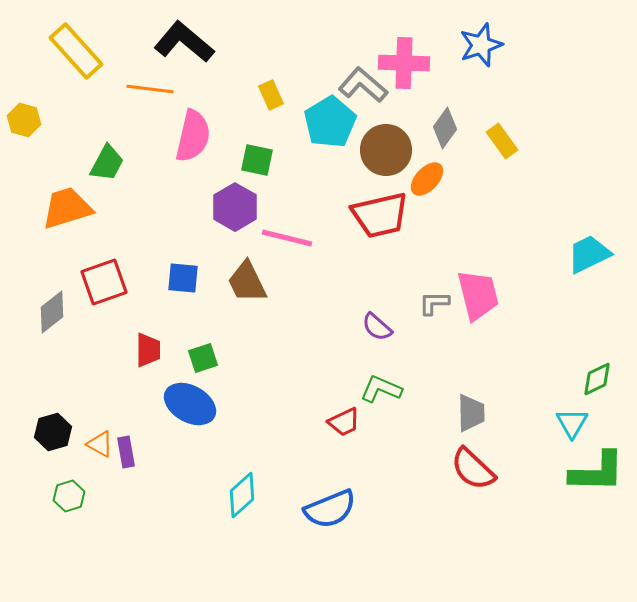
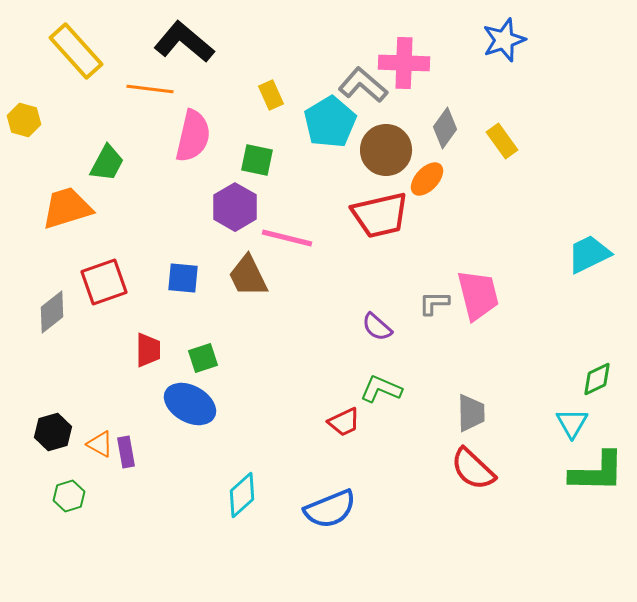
blue star at (481, 45): moved 23 px right, 5 px up
brown trapezoid at (247, 282): moved 1 px right, 6 px up
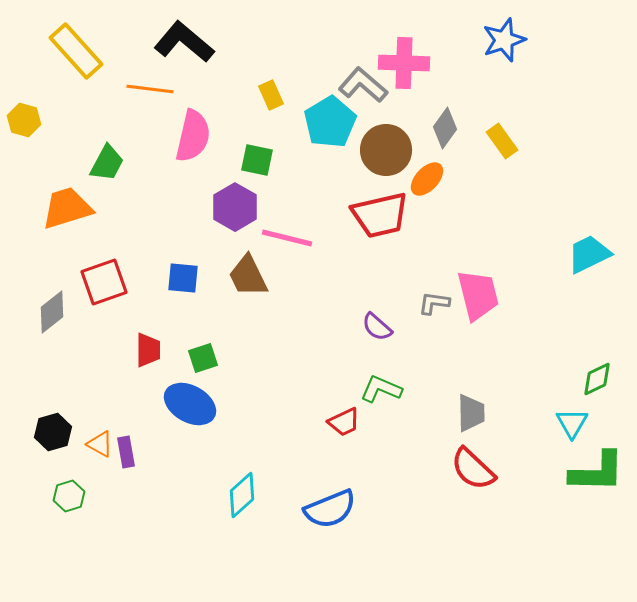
gray L-shape at (434, 303): rotated 8 degrees clockwise
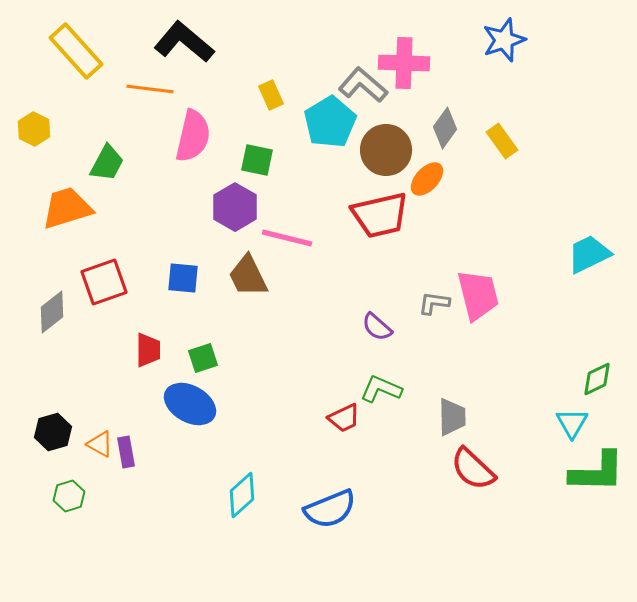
yellow hexagon at (24, 120): moved 10 px right, 9 px down; rotated 12 degrees clockwise
gray trapezoid at (471, 413): moved 19 px left, 4 px down
red trapezoid at (344, 422): moved 4 px up
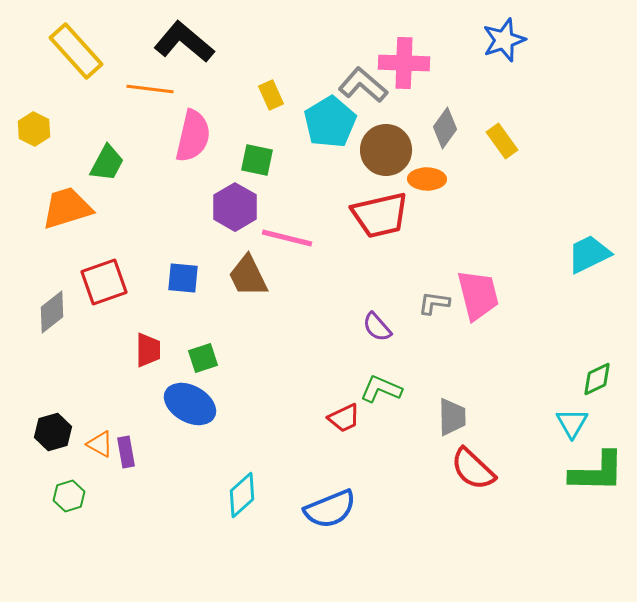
orange ellipse at (427, 179): rotated 48 degrees clockwise
purple semicircle at (377, 327): rotated 8 degrees clockwise
